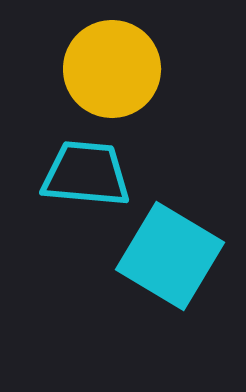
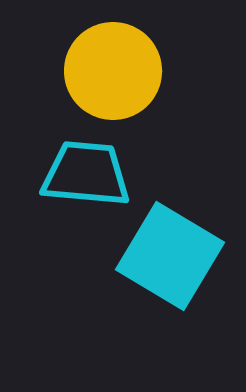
yellow circle: moved 1 px right, 2 px down
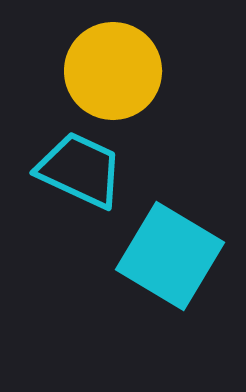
cyan trapezoid: moved 6 px left, 4 px up; rotated 20 degrees clockwise
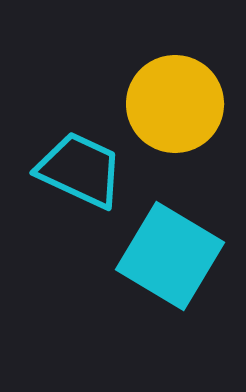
yellow circle: moved 62 px right, 33 px down
